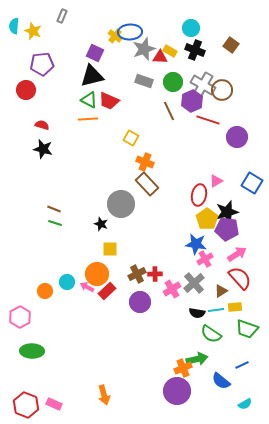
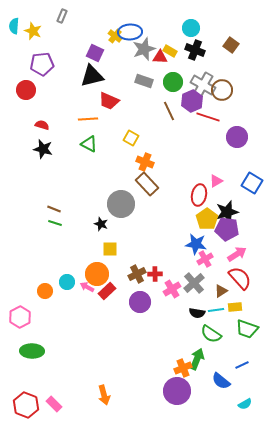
green triangle at (89, 100): moved 44 px down
red line at (208, 120): moved 3 px up
green arrow at (197, 359): rotated 55 degrees counterclockwise
pink rectangle at (54, 404): rotated 21 degrees clockwise
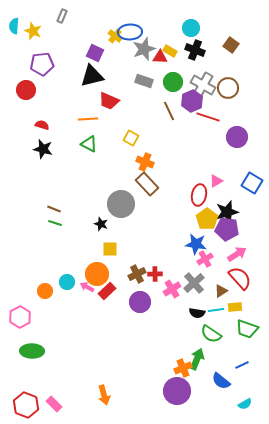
brown circle at (222, 90): moved 6 px right, 2 px up
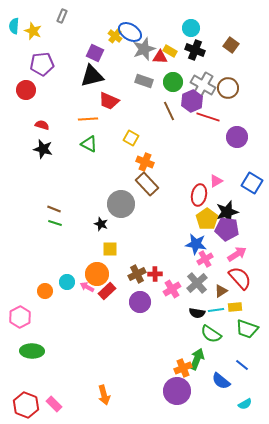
blue ellipse at (130, 32): rotated 35 degrees clockwise
gray cross at (194, 283): moved 3 px right
blue line at (242, 365): rotated 64 degrees clockwise
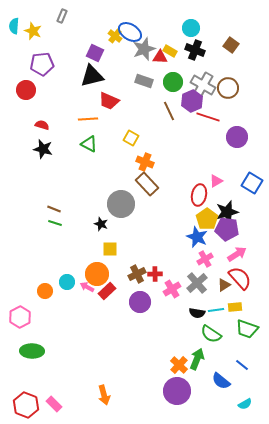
blue star at (196, 244): moved 1 px right, 7 px up; rotated 15 degrees clockwise
brown triangle at (221, 291): moved 3 px right, 6 px up
orange cross at (183, 368): moved 4 px left, 3 px up; rotated 24 degrees counterclockwise
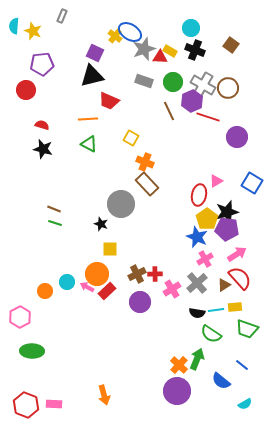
pink rectangle at (54, 404): rotated 42 degrees counterclockwise
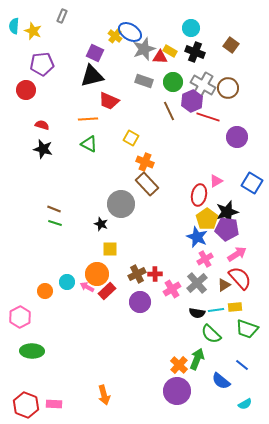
black cross at (195, 50): moved 2 px down
green semicircle at (211, 334): rotated 10 degrees clockwise
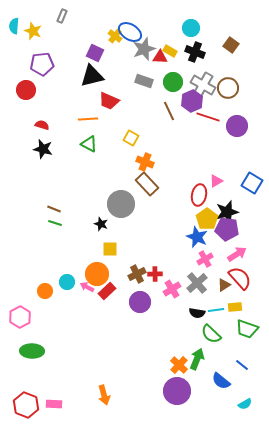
purple circle at (237, 137): moved 11 px up
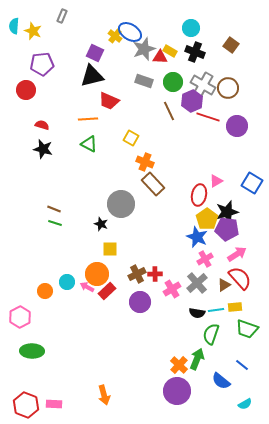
brown rectangle at (147, 184): moved 6 px right
green semicircle at (211, 334): rotated 65 degrees clockwise
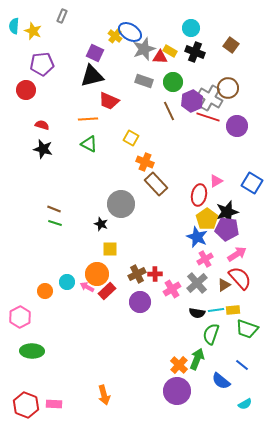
gray cross at (203, 85): moved 7 px right, 13 px down
brown rectangle at (153, 184): moved 3 px right
yellow rectangle at (235, 307): moved 2 px left, 3 px down
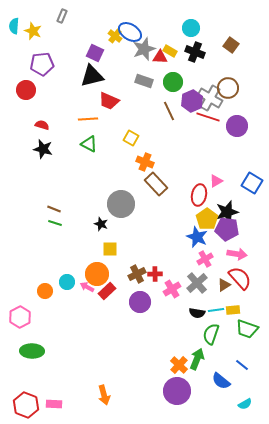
pink arrow at (237, 254): rotated 42 degrees clockwise
